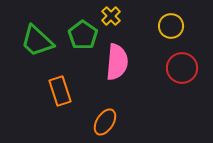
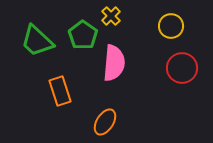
pink semicircle: moved 3 px left, 1 px down
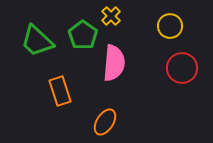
yellow circle: moved 1 px left
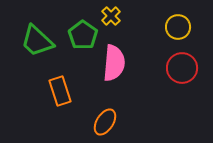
yellow circle: moved 8 px right, 1 px down
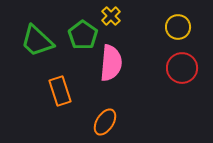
pink semicircle: moved 3 px left
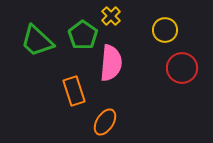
yellow circle: moved 13 px left, 3 px down
orange rectangle: moved 14 px right
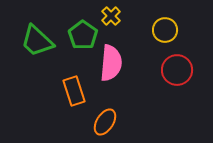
red circle: moved 5 px left, 2 px down
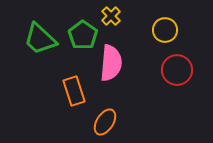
green trapezoid: moved 3 px right, 2 px up
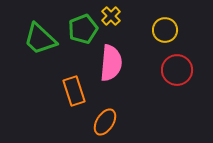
green pentagon: moved 6 px up; rotated 16 degrees clockwise
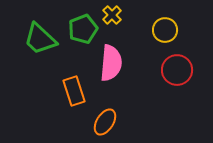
yellow cross: moved 1 px right, 1 px up
